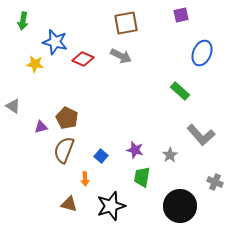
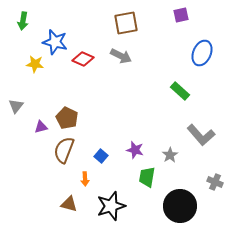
gray triangle: moved 3 px right; rotated 35 degrees clockwise
green trapezoid: moved 5 px right
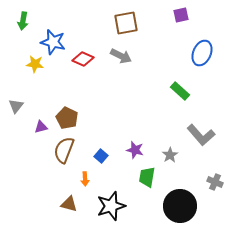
blue star: moved 2 px left
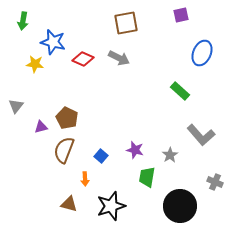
gray arrow: moved 2 px left, 2 px down
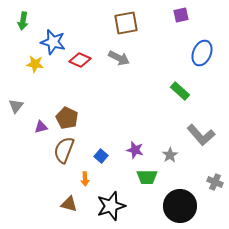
red diamond: moved 3 px left, 1 px down
green trapezoid: rotated 100 degrees counterclockwise
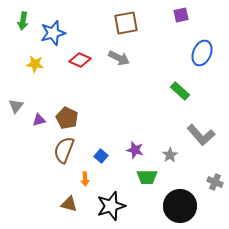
blue star: moved 9 px up; rotated 30 degrees counterclockwise
purple triangle: moved 2 px left, 7 px up
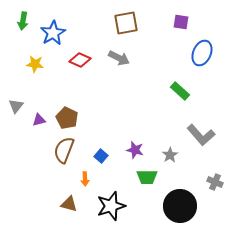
purple square: moved 7 px down; rotated 21 degrees clockwise
blue star: rotated 15 degrees counterclockwise
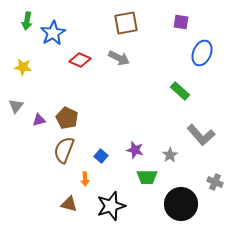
green arrow: moved 4 px right
yellow star: moved 12 px left, 3 px down
black circle: moved 1 px right, 2 px up
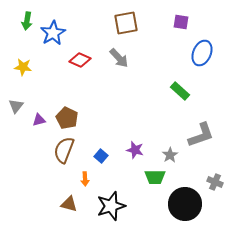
gray arrow: rotated 20 degrees clockwise
gray L-shape: rotated 68 degrees counterclockwise
green trapezoid: moved 8 px right
black circle: moved 4 px right
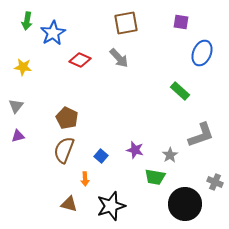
purple triangle: moved 21 px left, 16 px down
green trapezoid: rotated 10 degrees clockwise
